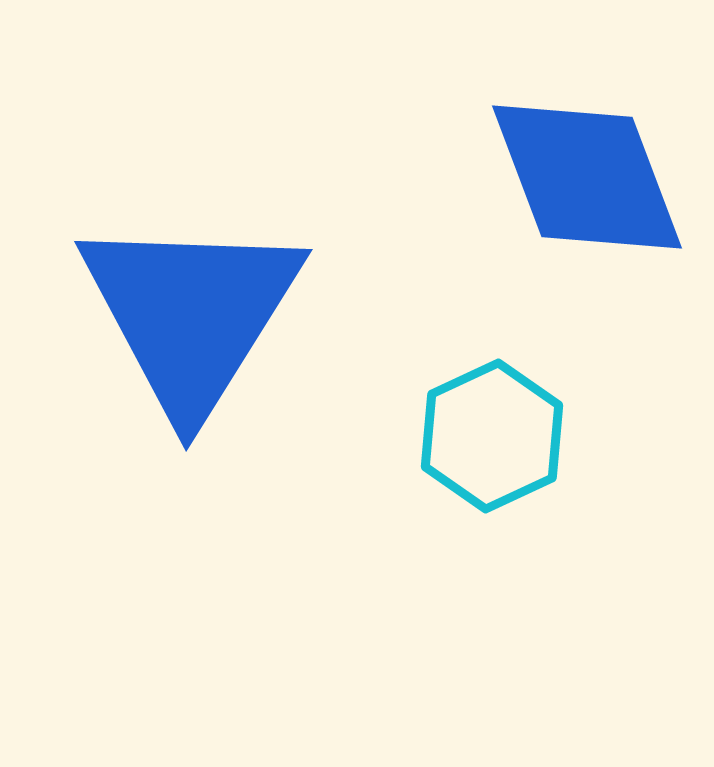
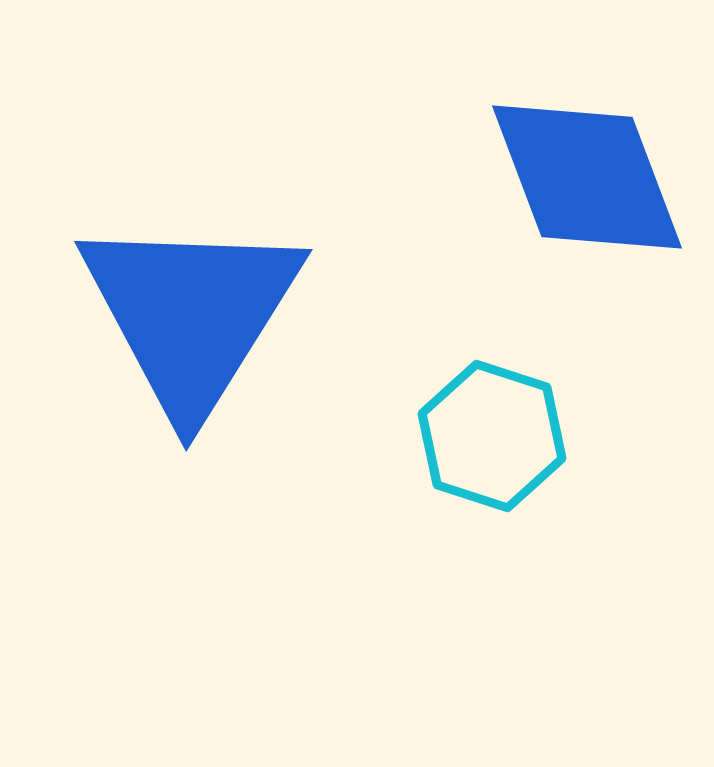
cyan hexagon: rotated 17 degrees counterclockwise
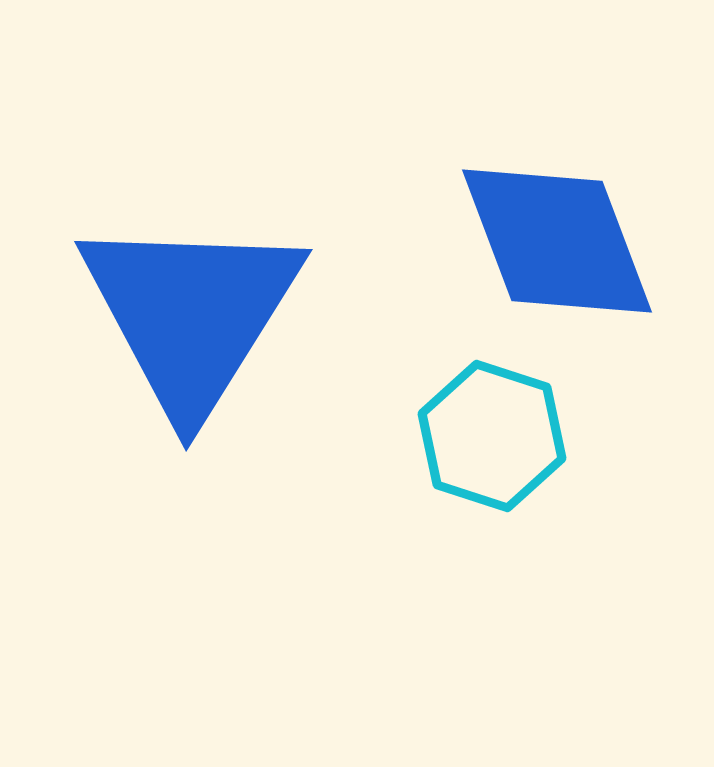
blue diamond: moved 30 px left, 64 px down
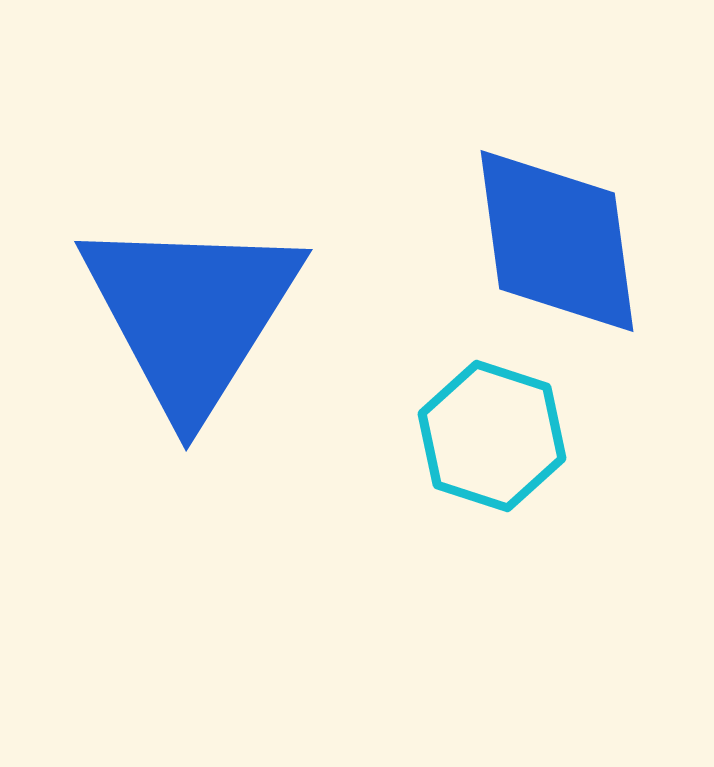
blue diamond: rotated 13 degrees clockwise
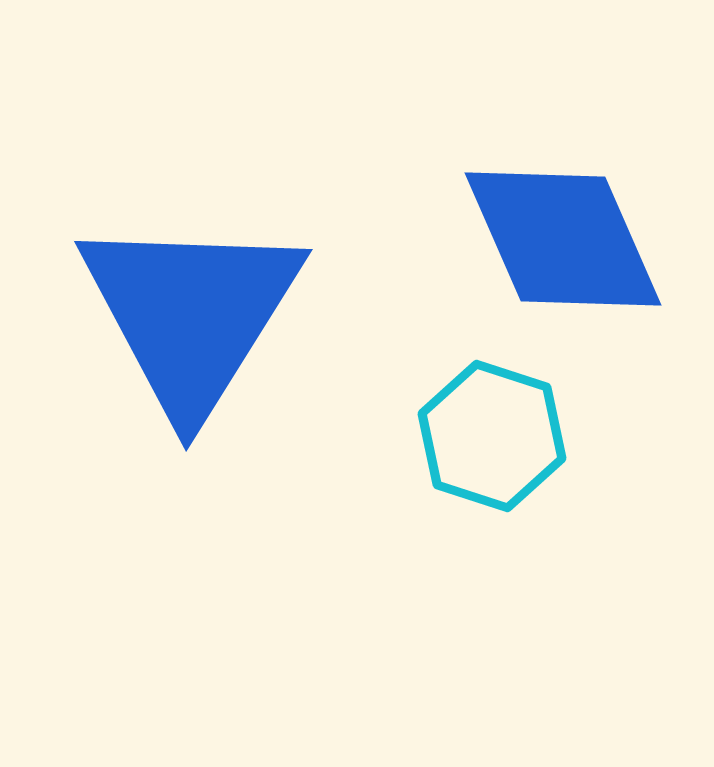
blue diamond: moved 6 px right, 2 px up; rotated 16 degrees counterclockwise
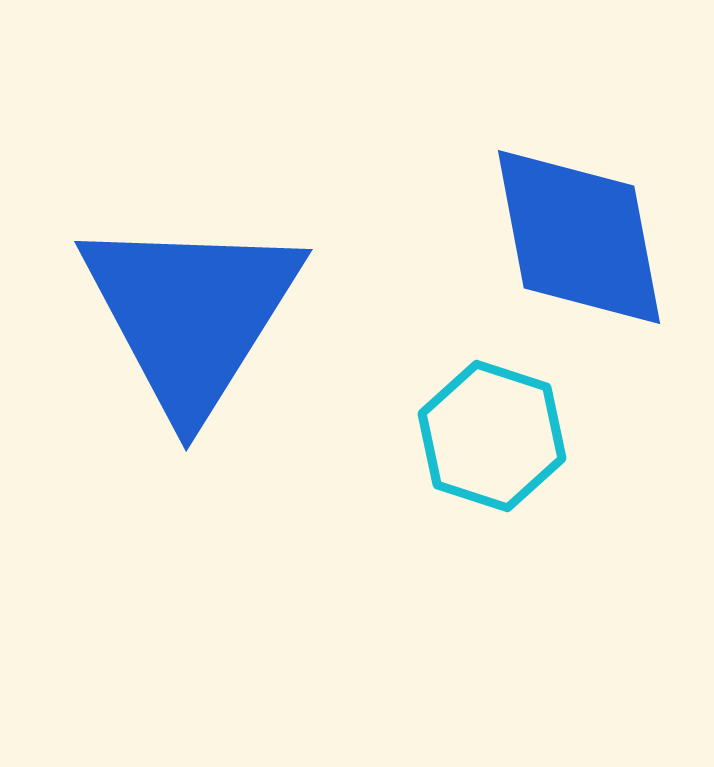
blue diamond: moved 16 px right, 2 px up; rotated 13 degrees clockwise
